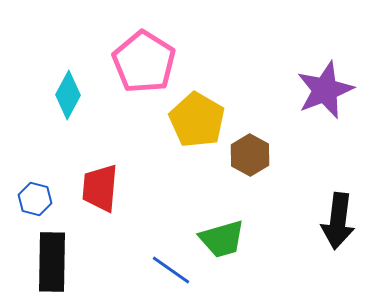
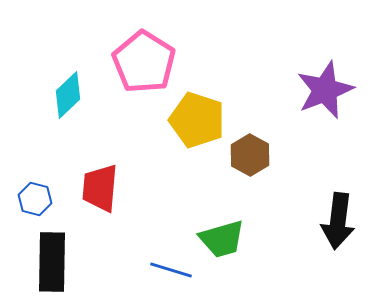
cyan diamond: rotated 18 degrees clockwise
yellow pentagon: rotated 12 degrees counterclockwise
blue line: rotated 18 degrees counterclockwise
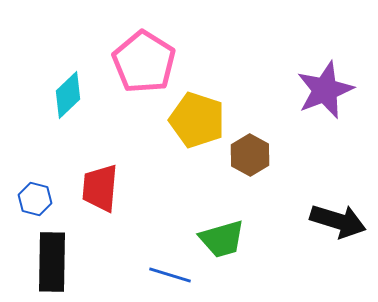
black arrow: rotated 80 degrees counterclockwise
blue line: moved 1 px left, 5 px down
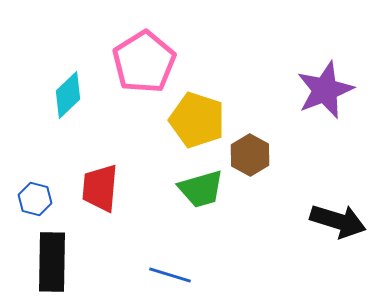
pink pentagon: rotated 8 degrees clockwise
green trapezoid: moved 21 px left, 50 px up
